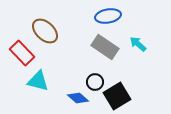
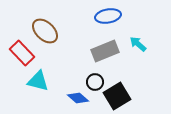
gray rectangle: moved 4 px down; rotated 56 degrees counterclockwise
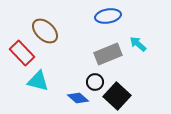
gray rectangle: moved 3 px right, 3 px down
black square: rotated 16 degrees counterclockwise
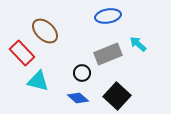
black circle: moved 13 px left, 9 px up
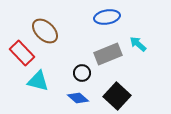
blue ellipse: moved 1 px left, 1 px down
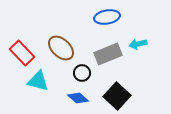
brown ellipse: moved 16 px right, 17 px down
cyan arrow: rotated 54 degrees counterclockwise
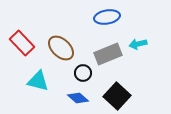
red rectangle: moved 10 px up
black circle: moved 1 px right
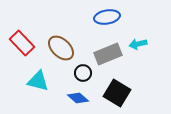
black square: moved 3 px up; rotated 12 degrees counterclockwise
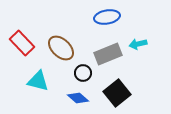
black square: rotated 20 degrees clockwise
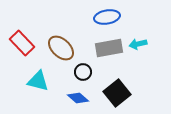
gray rectangle: moved 1 px right, 6 px up; rotated 12 degrees clockwise
black circle: moved 1 px up
